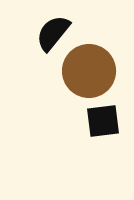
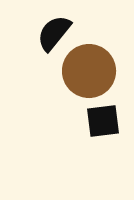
black semicircle: moved 1 px right
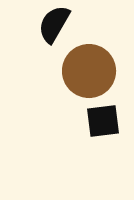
black semicircle: moved 9 px up; rotated 9 degrees counterclockwise
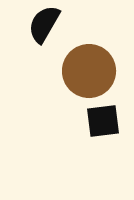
black semicircle: moved 10 px left
